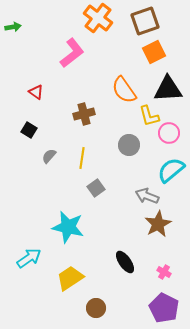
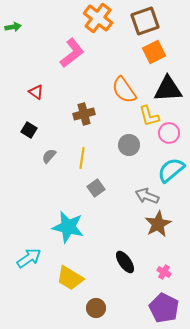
yellow trapezoid: rotated 116 degrees counterclockwise
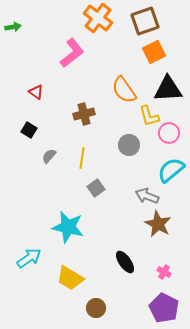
brown star: rotated 16 degrees counterclockwise
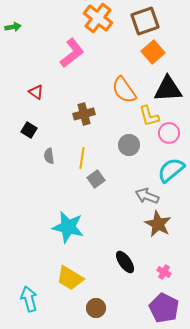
orange square: moved 1 px left; rotated 15 degrees counterclockwise
gray semicircle: rotated 49 degrees counterclockwise
gray square: moved 9 px up
cyan arrow: moved 41 px down; rotated 70 degrees counterclockwise
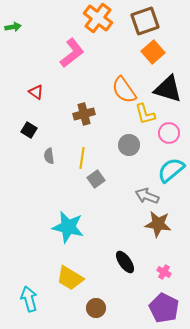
black triangle: rotated 20 degrees clockwise
yellow L-shape: moved 4 px left, 2 px up
brown star: rotated 20 degrees counterclockwise
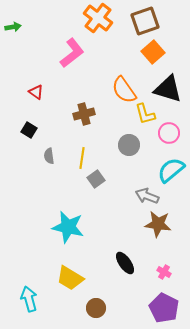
black ellipse: moved 1 px down
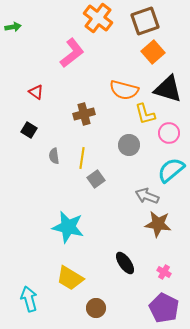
orange semicircle: rotated 40 degrees counterclockwise
gray semicircle: moved 5 px right
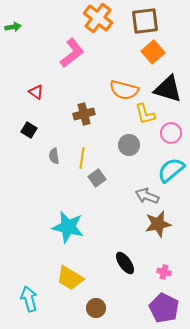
brown square: rotated 12 degrees clockwise
pink circle: moved 2 px right
gray square: moved 1 px right, 1 px up
brown star: rotated 20 degrees counterclockwise
pink cross: rotated 16 degrees counterclockwise
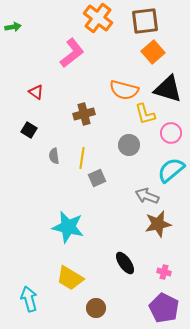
gray square: rotated 12 degrees clockwise
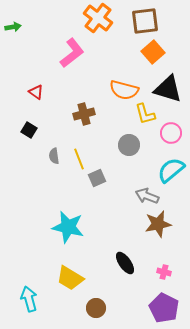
yellow line: moved 3 px left, 1 px down; rotated 30 degrees counterclockwise
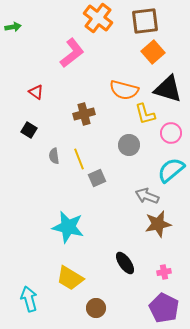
pink cross: rotated 24 degrees counterclockwise
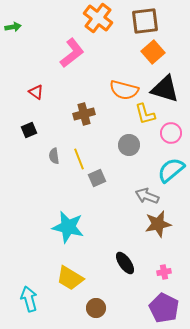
black triangle: moved 3 px left
black square: rotated 35 degrees clockwise
